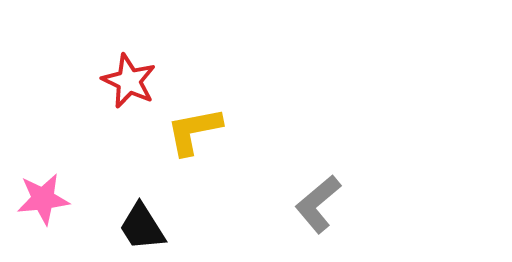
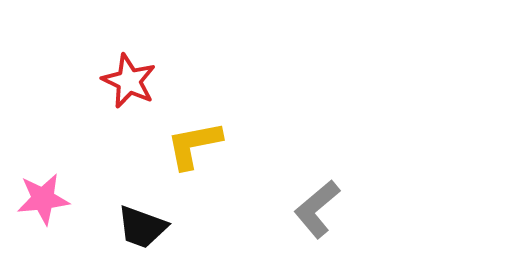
yellow L-shape: moved 14 px down
gray L-shape: moved 1 px left, 5 px down
black trapezoid: rotated 38 degrees counterclockwise
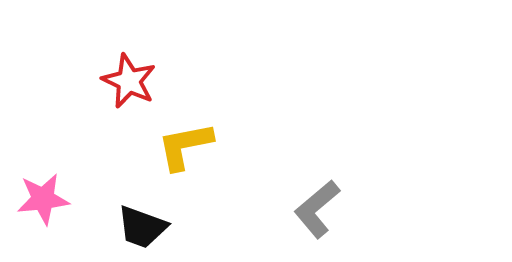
yellow L-shape: moved 9 px left, 1 px down
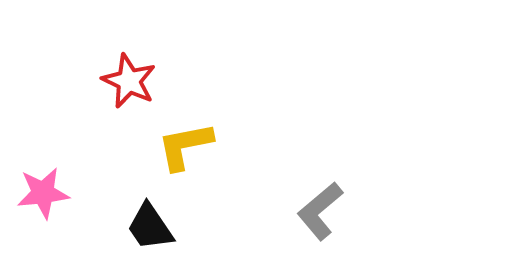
pink star: moved 6 px up
gray L-shape: moved 3 px right, 2 px down
black trapezoid: moved 8 px right; rotated 36 degrees clockwise
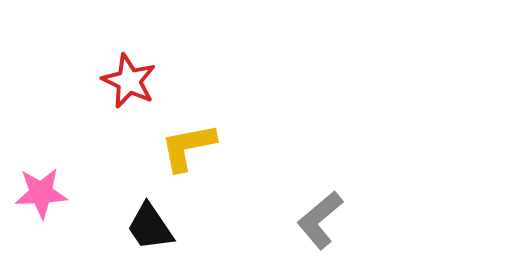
yellow L-shape: moved 3 px right, 1 px down
pink star: moved 2 px left; rotated 4 degrees clockwise
gray L-shape: moved 9 px down
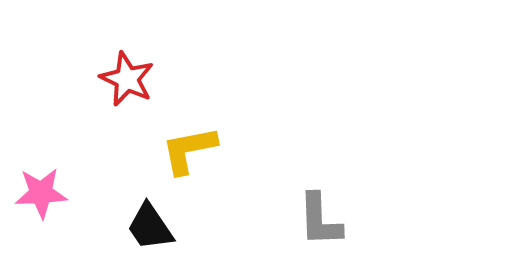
red star: moved 2 px left, 2 px up
yellow L-shape: moved 1 px right, 3 px down
gray L-shape: rotated 52 degrees counterclockwise
